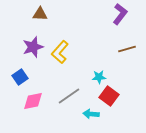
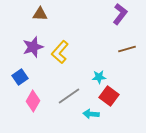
pink diamond: rotated 50 degrees counterclockwise
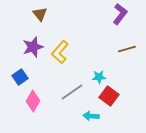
brown triangle: rotated 49 degrees clockwise
gray line: moved 3 px right, 4 px up
cyan arrow: moved 2 px down
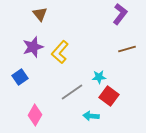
pink diamond: moved 2 px right, 14 px down
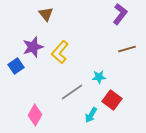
brown triangle: moved 6 px right
blue square: moved 4 px left, 11 px up
red square: moved 3 px right, 4 px down
cyan arrow: moved 1 px up; rotated 63 degrees counterclockwise
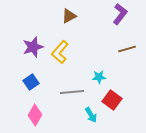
brown triangle: moved 23 px right, 2 px down; rotated 42 degrees clockwise
blue square: moved 15 px right, 16 px down
gray line: rotated 30 degrees clockwise
cyan arrow: rotated 63 degrees counterclockwise
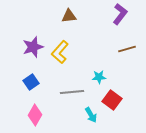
brown triangle: rotated 21 degrees clockwise
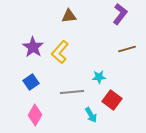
purple star: rotated 20 degrees counterclockwise
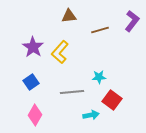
purple L-shape: moved 12 px right, 7 px down
brown line: moved 27 px left, 19 px up
cyan arrow: rotated 70 degrees counterclockwise
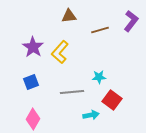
purple L-shape: moved 1 px left
blue square: rotated 14 degrees clockwise
pink diamond: moved 2 px left, 4 px down
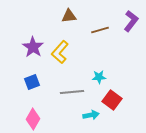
blue square: moved 1 px right
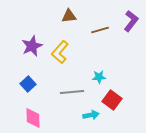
purple star: moved 1 px left, 1 px up; rotated 15 degrees clockwise
blue square: moved 4 px left, 2 px down; rotated 21 degrees counterclockwise
pink diamond: moved 1 px up; rotated 30 degrees counterclockwise
